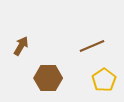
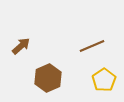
brown arrow: rotated 18 degrees clockwise
brown hexagon: rotated 24 degrees counterclockwise
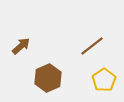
brown line: rotated 15 degrees counterclockwise
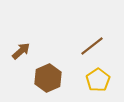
brown arrow: moved 5 px down
yellow pentagon: moved 6 px left
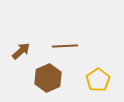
brown line: moved 27 px left; rotated 35 degrees clockwise
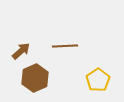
brown hexagon: moved 13 px left
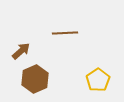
brown line: moved 13 px up
brown hexagon: moved 1 px down
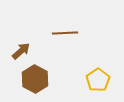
brown hexagon: rotated 8 degrees counterclockwise
